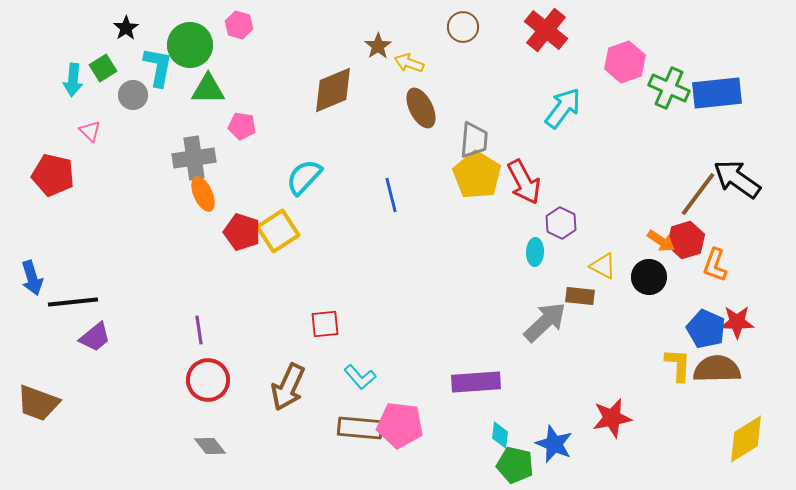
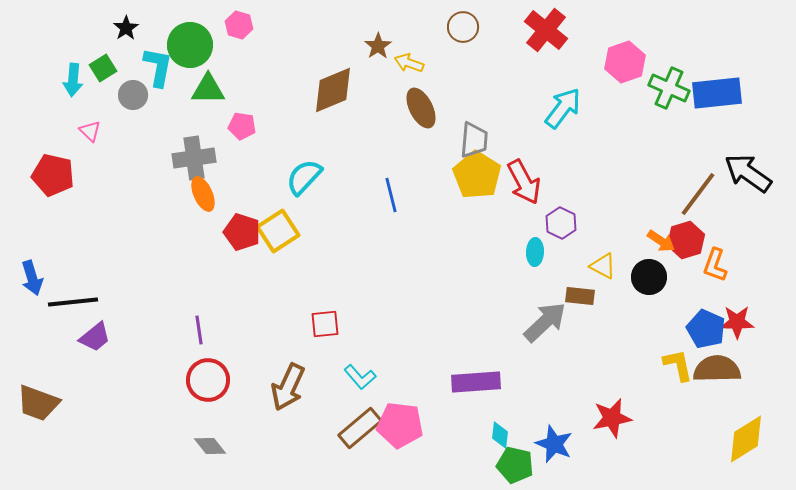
black arrow at (737, 179): moved 11 px right, 6 px up
yellow L-shape at (678, 365): rotated 15 degrees counterclockwise
brown rectangle at (360, 428): rotated 45 degrees counterclockwise
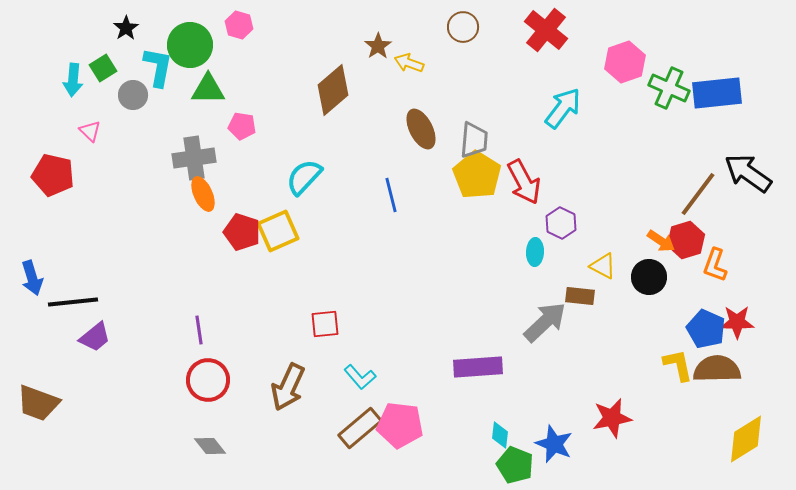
brown diamond at (333, 90): rotated 18 degrees counterclockwise
brown ellipse at (421, 108): moved 21 px down
yellow square at (278, 231): rotated 9 degrees clockwise
purple rectangle at (476, 382): moved 2 px right, 15 px up
green pentagon at (515, 465): rotated 9 degrees clockwise
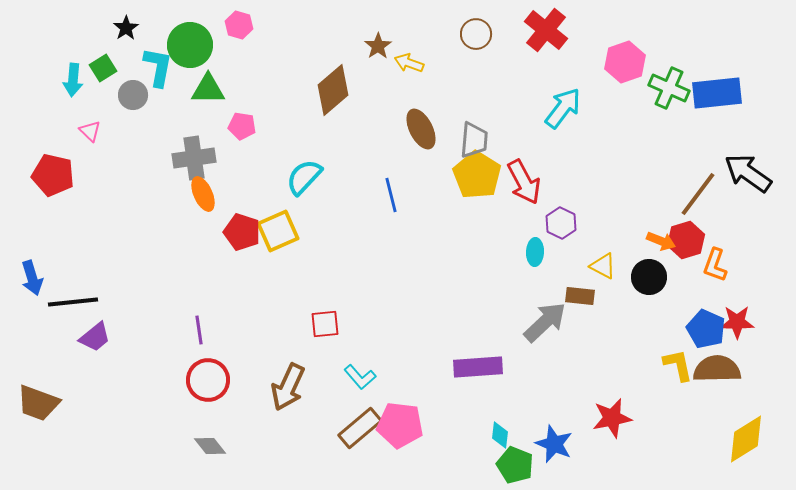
brown circle at (463, 27): moved 13 px right, 7 px down
orange arrow at (661, 241): rotated 12 degrees counterclockwise
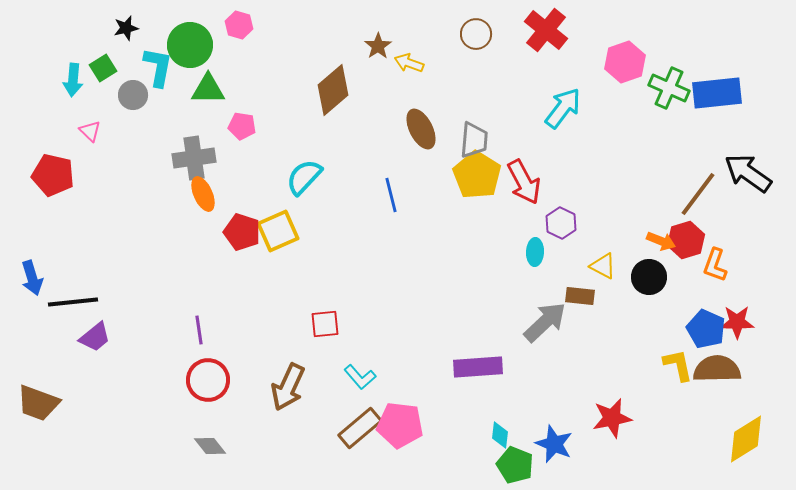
black star at (126, 28): rotated 20 degrees clockwise
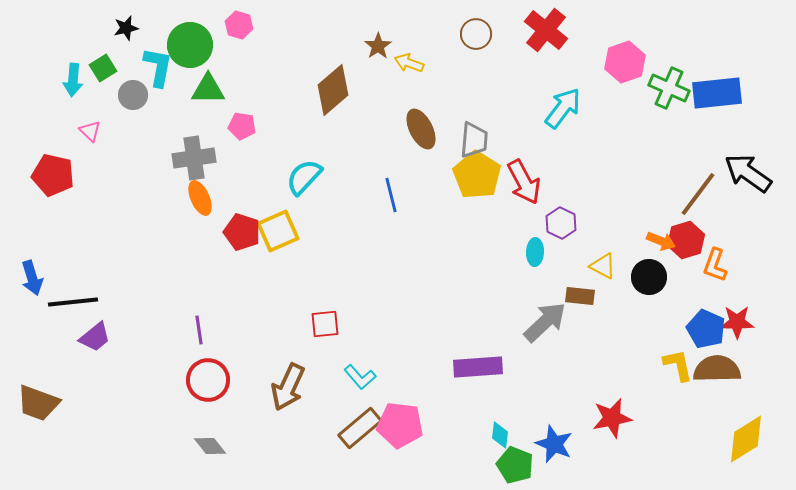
orange ellipse at (203, 194): moved 3 px left, 4 px down
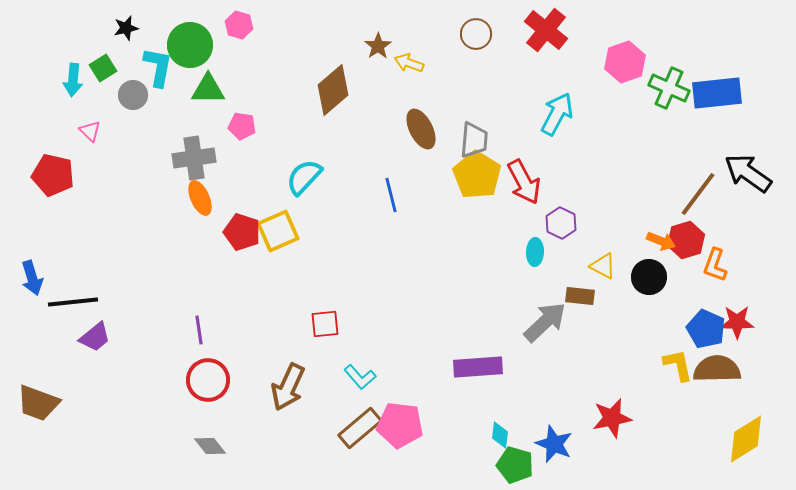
cyan arrow at (563, 108): moved 6 px left, 6 px down; rotated 9 degrees counterclockwise
green pentagon at (515, 465): rotated 6 degrees counterclockwise
